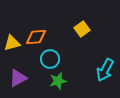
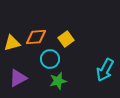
yellow square: moved 16 px left, 10 px down
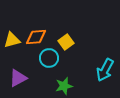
yellow square: moved 3 px down
yellow triangle: moved 3 px up
cyan circle: moved 1 px left, 1 px up
green star: moved 6 px right, 5 px down
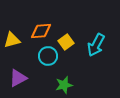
orange diamond: moved 5 px right, 6 px up
cyan circle: moved 1 px left, 2 px up
cyan arrow: moved 9 px left, 25 px up
green star: moved 1 px up
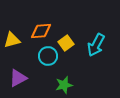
yellow square: moved 1 px down
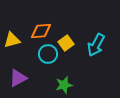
cyan circle: moved 2 px up
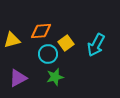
green star: moved 9 px left, 8 px up
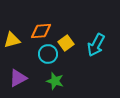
green star: moved 4 px down; rotated 30 degrees clockwise
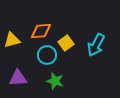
cyan circle: moved 1 px left, 1 px down
purple triangle: rotated 24 degrees clockwise
